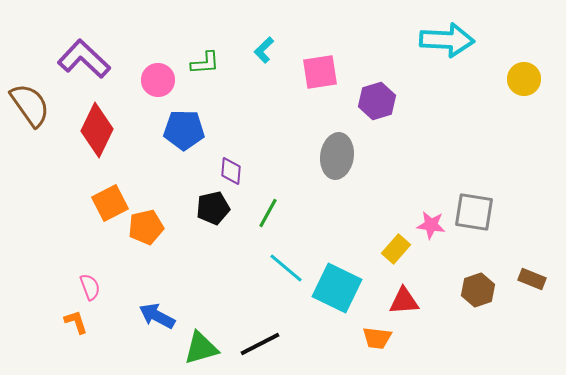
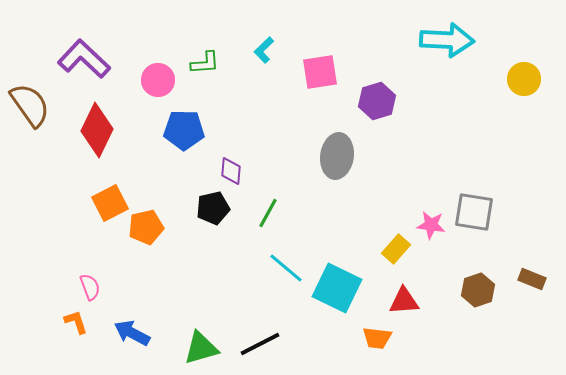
blue arrow: moved 25 px left, 17 px down
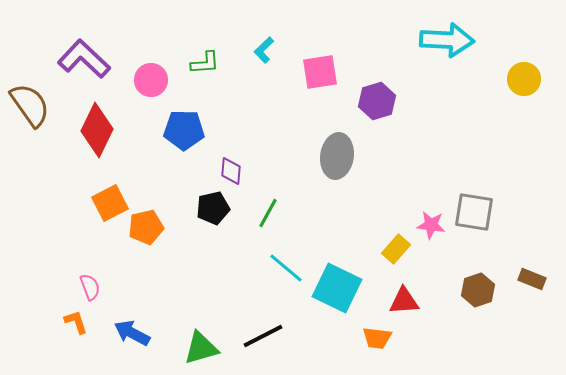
pink circle: moved 7 px left
black line: moved 3 px right, 8 px up
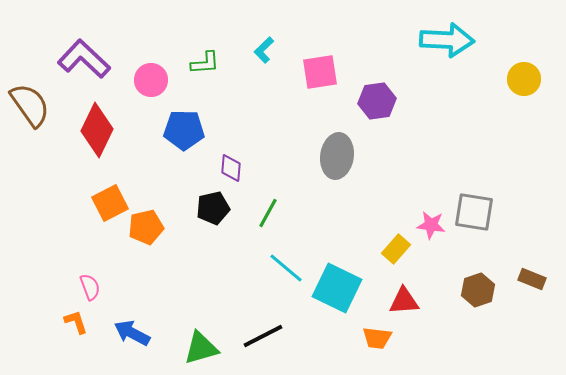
purple hexagon: rotated 9 degrees clockwise
purple diamond: moved 3 px up
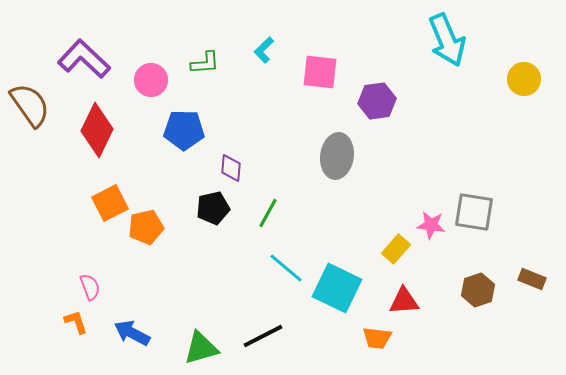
cyan arrow: rotated 64 degrees clockwise
pink square: rotated 15 degrees clockwise
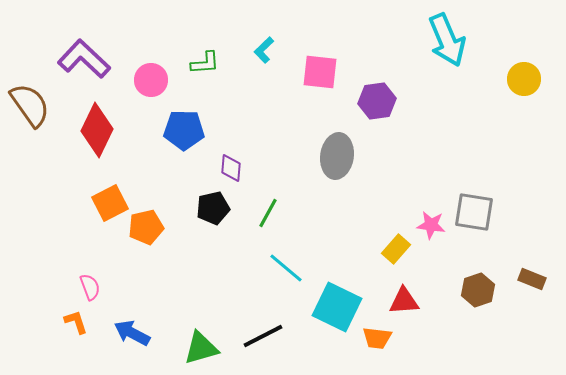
cyan square: moved 19 px down
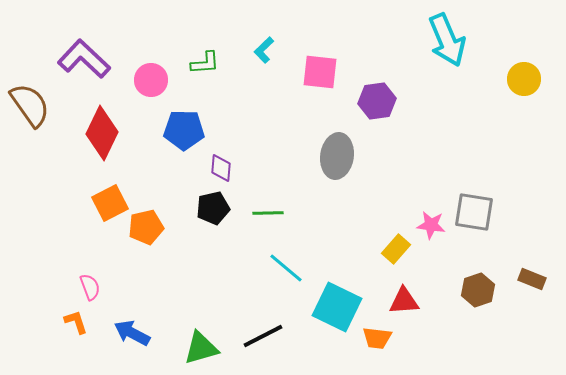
red diamond: moved 5 px right, 3 px down
purple diamond: moved 10 px left
green line: rotated 60 degrees clockwise
